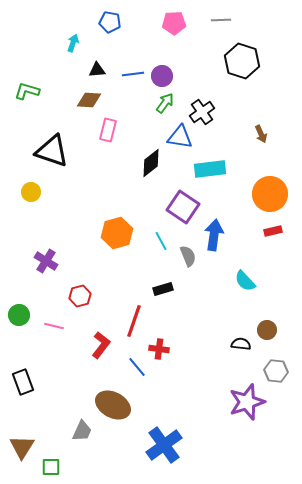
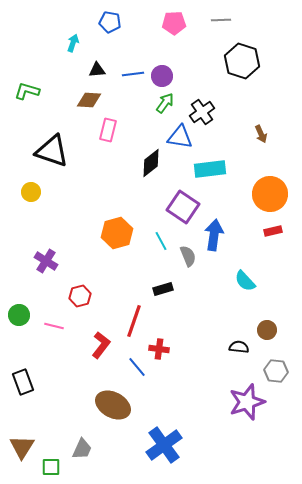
black semicircle at (241, 344): moved 2 px left, 3 px down
gray trapezoid at (82, 431): moved 18 px down
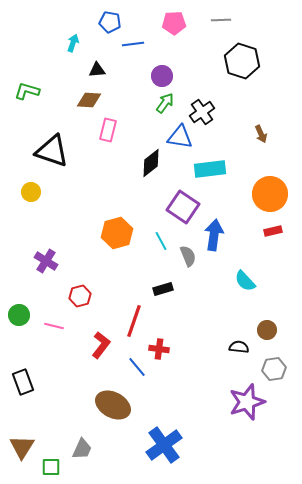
blue line at (133, 74): moved 30 px up
gray hexagon at (276, 371): moved 2 px left, 2 px up; rotated 15 degrees counterclockwise
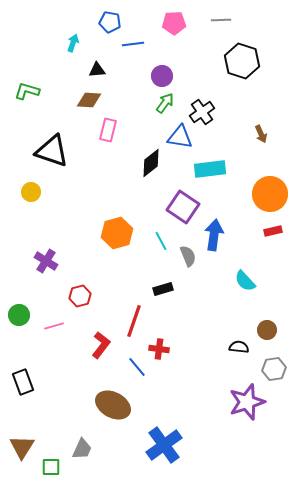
pink line at (54, 326): rotated 30 degrees counterclockwise
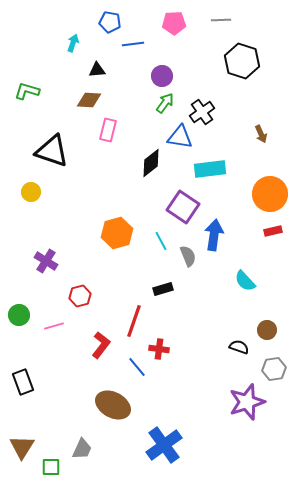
black semicircle at (239, 347): rotated 12 degrees clockwise
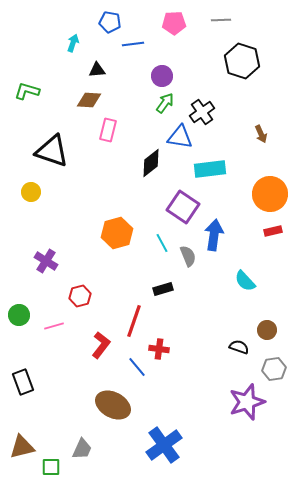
cyan line at (161, 241): moved 1 px right, 2 px down
brown triangle at (22, 447): rotated 44 degrees clockwise
